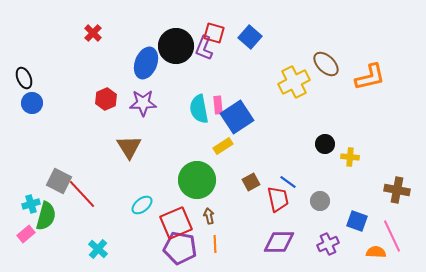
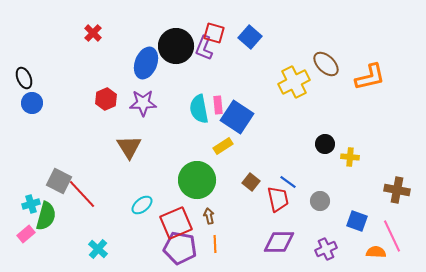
blue square at (237, 117): rotated 24 degrees counterclockwise
brown square at (251, 182): rotated 24 degrees counterclockwise
purple cross at (328, 244): moved 2 px left, 5 px down
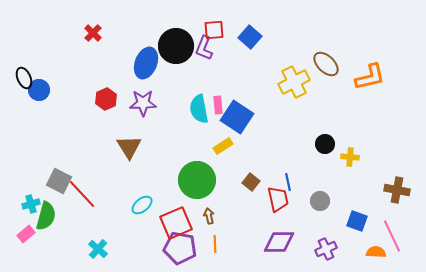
red square at (214, 33): moved 3 px up; rotated 20 degrees counterclockwise
blue circle at (32, 103): moved 7 px right, 13 px up
blue line at (288, 182): rotated 42 degrees clockwise
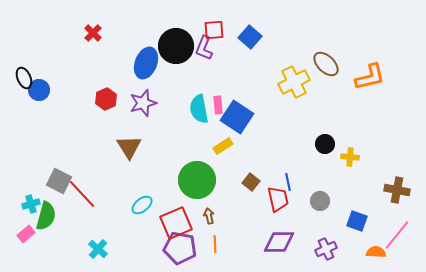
purple star at (143, 103): rotated 16 degrees counterclockwise
pink line at (392, 236): moved 5 px right, 1 px up; rotated 64 degrees clockwise
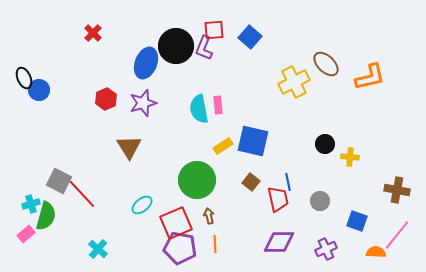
blue square at (237, 117): moved 16 px right, 24 px down; rotated 20 degrees counterclockwise
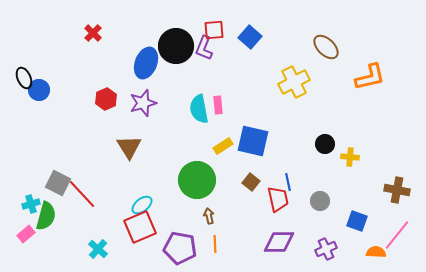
brown ellipse at (326, 64): moved 17 px up
gray square at (59, 181): moved 1 px left, 2 px down
red square at (176, 223): moved 36 px left, 4 px down
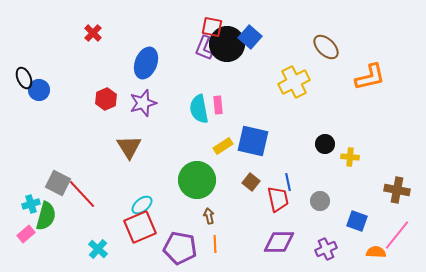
red square at (214, 30): moved 2 px left, 3 px up; rotated 15 degrees clockwise
black circle at (176, 46): moved 51 px right, 2 px up
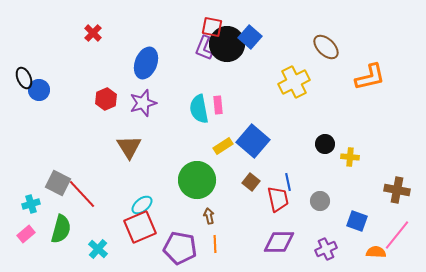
blue square at (253, 141): rotated 28 degrees clockwise
green semicircle at (46, 216): moved 15 px right, 13 px down
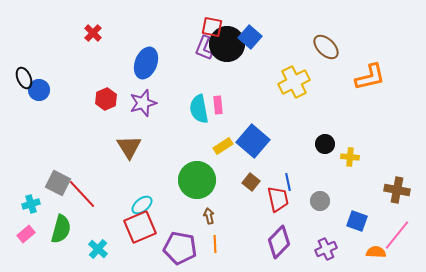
purple diamond at (279, 242): rotated 44 degrees counterclockwise
